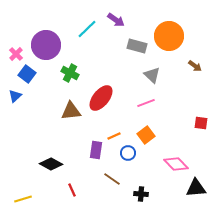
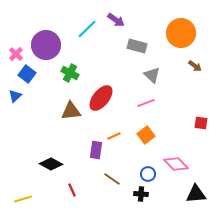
orange circle: moved 12 px right, 3 px up
blue circle: moved 20 px right, 21 px down
black triangle: moved 6 px down
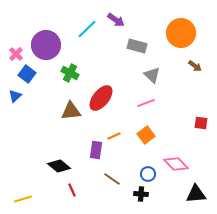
black diamond: moved 8 px right, 2 px down; rotated 10 degrees clockwise
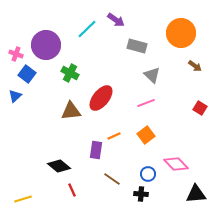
pink cross: rotated 24 degrees counterclockwise
red square: moved 1 px left, 15 px up; rotated 24 degrees clockwise
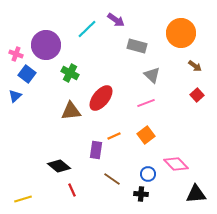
red square: moved 3 px left, 13 px up; rotated 16 degrees clockwise
